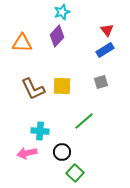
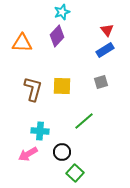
brown L-shape: rotated 140 degrees counterclockwise
pink arrow: moved 1 px right, 1 px down; rotated 18 degrees counterclockwise
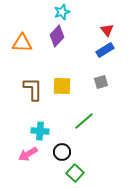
brown L-shape: rotated 15 degrees counterclockwise
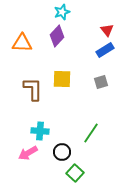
yellow square: moved 7 px up
green line: moved 7 px right, 12 px down; rotated 15 degrees counterclockwise
pink arrow: moved 1 px up
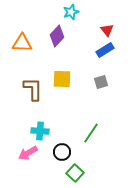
cyan star: moved 9 px right
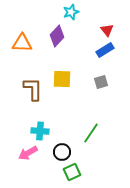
green square: moved 3 px left, 1 px up; rotated 24 degrees clockwise
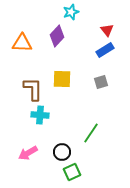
cyan cross: moved 16 px up
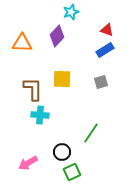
red triangle: rotated 32 degrees counterclockwise
pink arrow: moved 10 px down
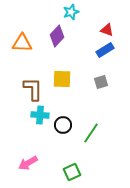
black circle: moved 1 px right, 27 px up
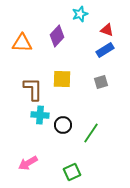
cyan star: moved 9 px right, 2 px down
